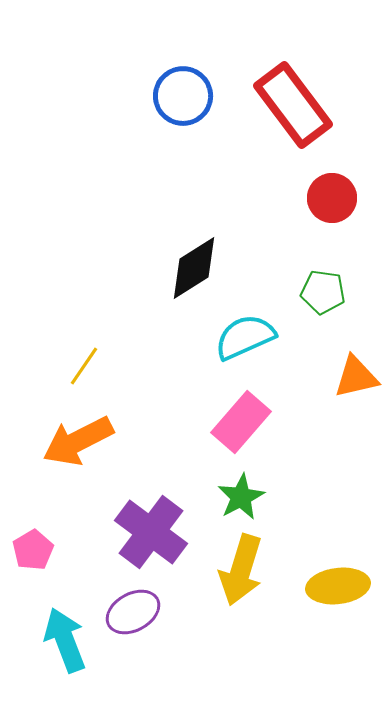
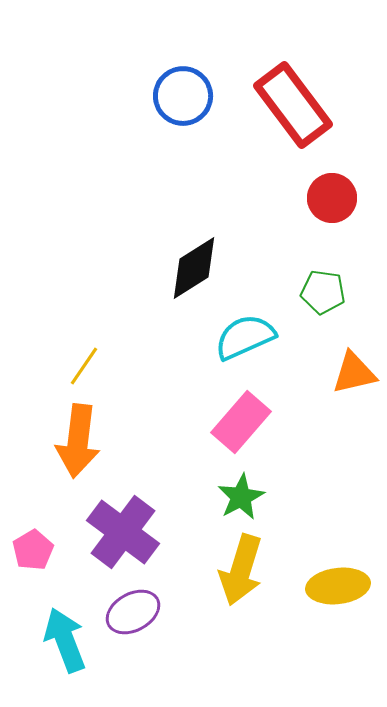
orange triangle: moved 2 px left, 4 px up
orange arrow: rotated 56 degrees counterclockwise
purple cross: moved 28 px left
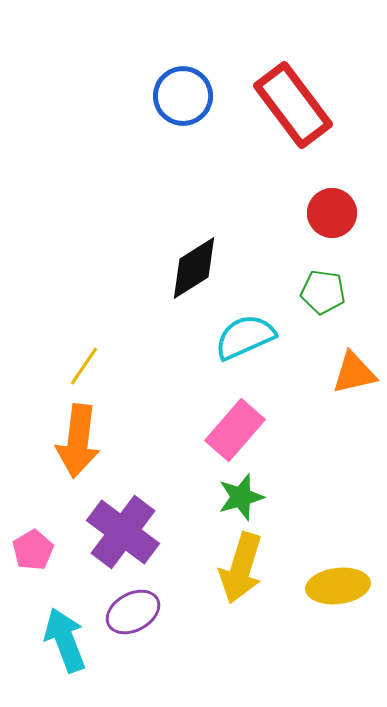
red circle: moved 15 px down
pink rectangle: moved 6 px left, 8 px down
green star: rotated 12 degrees clockwise
yellow arrow: moved 2 px up
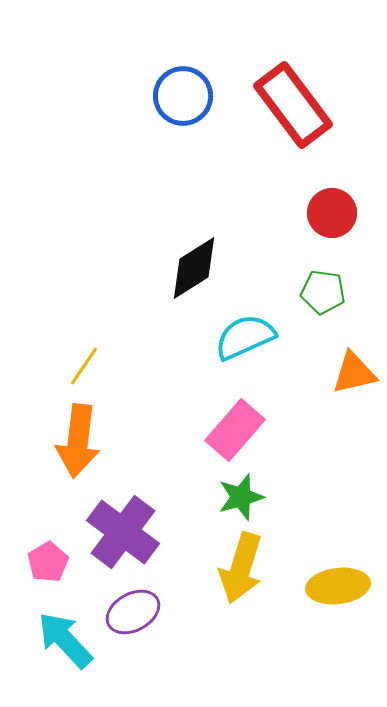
pink pentagon: moved 15 px right, 12 px down
cyan arrow: rotated 22 degrees counterclockwise
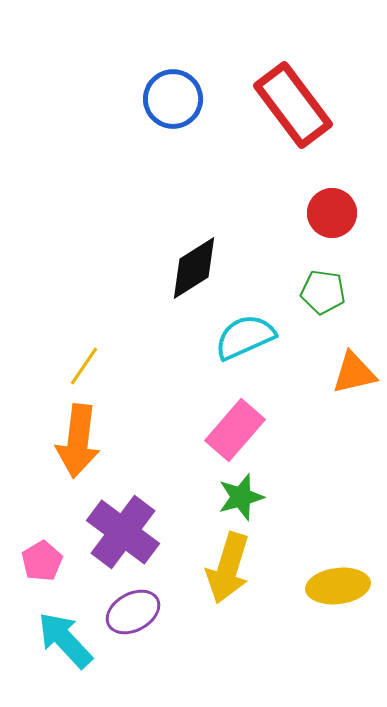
blue circle: moved 10 px left, 3 px down
pink pentagon: moved 6 px left, 1 px up
yellow arrow: moved 13 px left
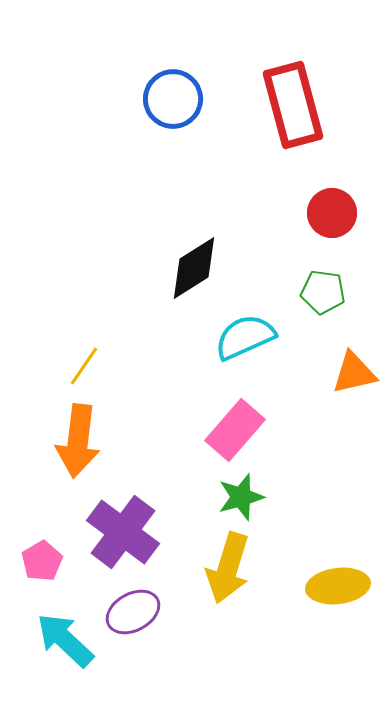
red rectangle: rotated 22 degrees clockwise
cyan arrow: rotated 4 degrees counterclockwise
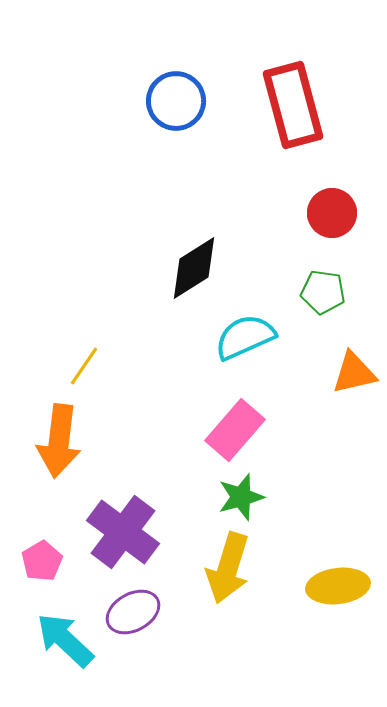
blue circle: moved 3 px right, 2 px down
orange arrow: moved 19 px left
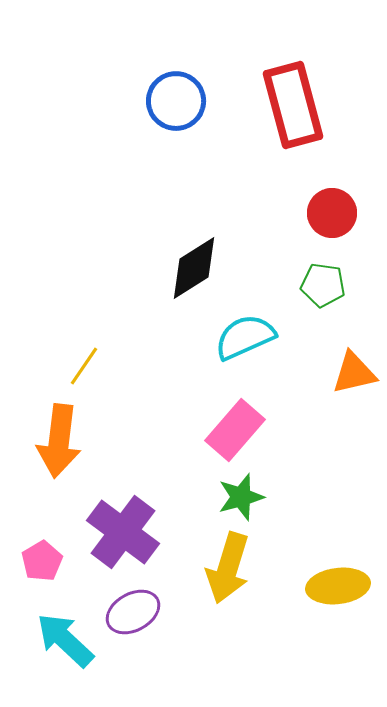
green pentagon: moved 7 px up
